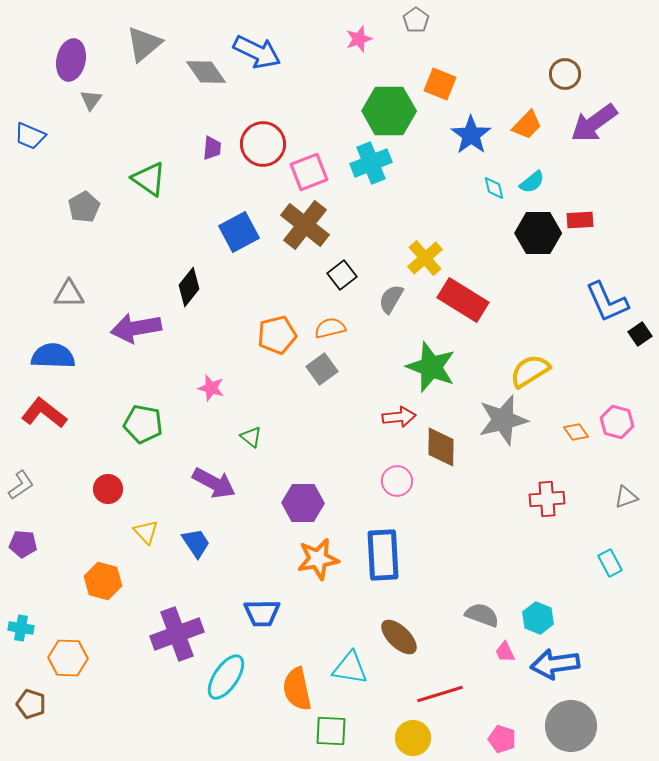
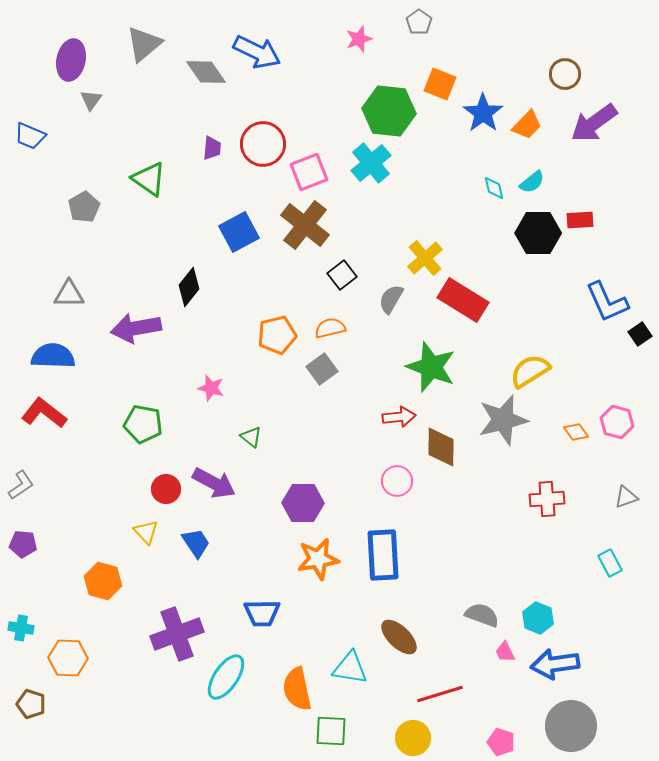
gray pentagon at (416, 20): moved 3 px right, 2 px down
green hexagon at (389, 111): rotated 6 degrees clockwise
blue star at (471, 135): moved 12 px right, 22 px up
cyan cross at (371, 163): rotated 18 degrees counterclockwise
red circle at (108, 489): moved 58 px right
pink pentagon at (502, 739): moved 1 px left, 3 px down
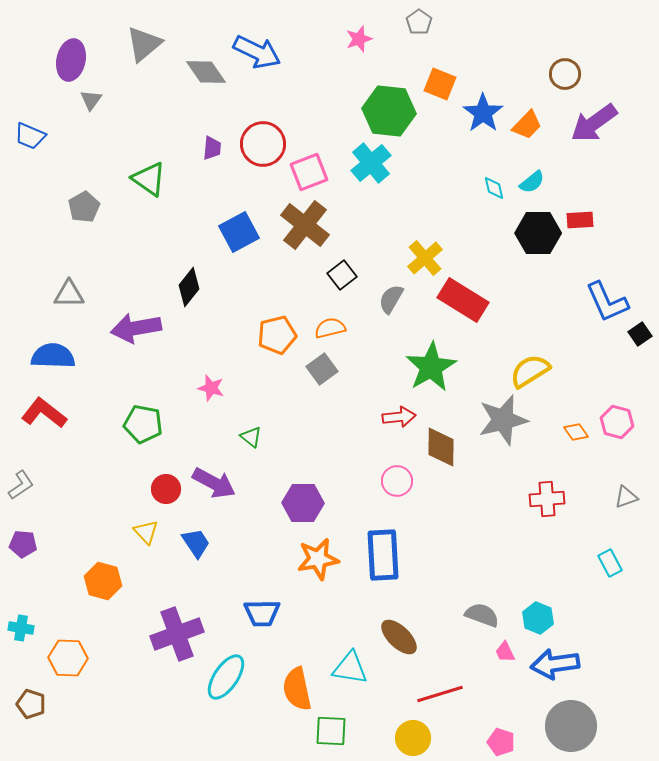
green star at (431, 367): rotated 21 degrees clockwise
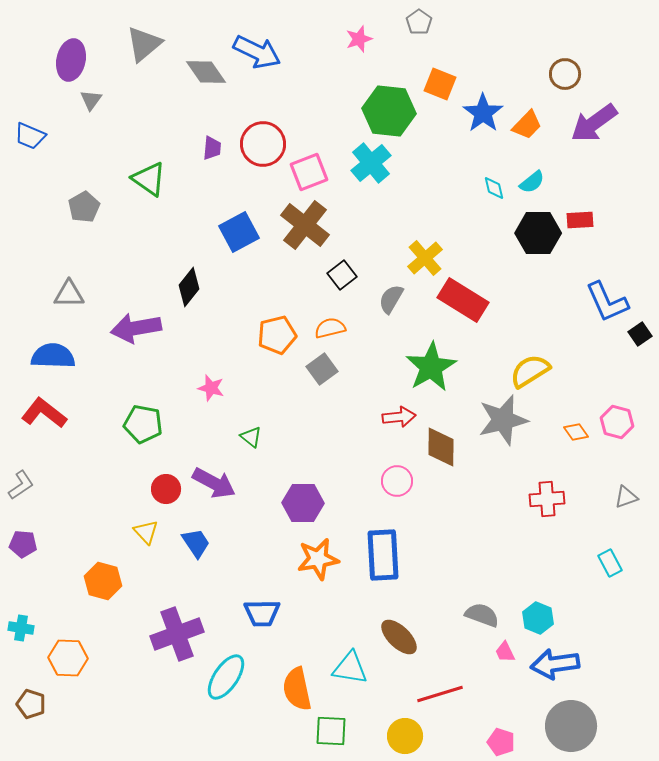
yellow circle at (413, 738): moved 8 px left, 2 px up
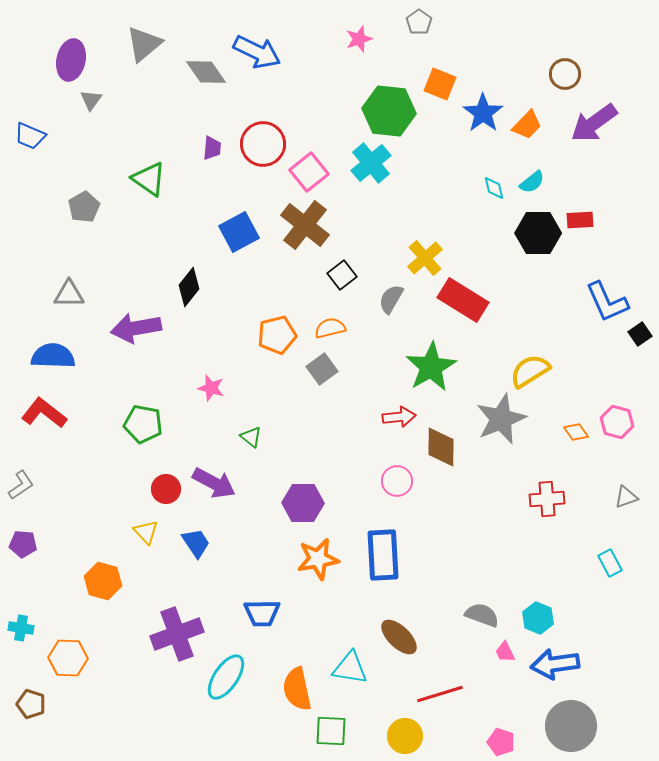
pink square at (309, 172): rotated 18 degrees counterclockwise
gray star at (503, 420): moved 2 px left, 1 px up; rotated 9 degrees counterclockwise
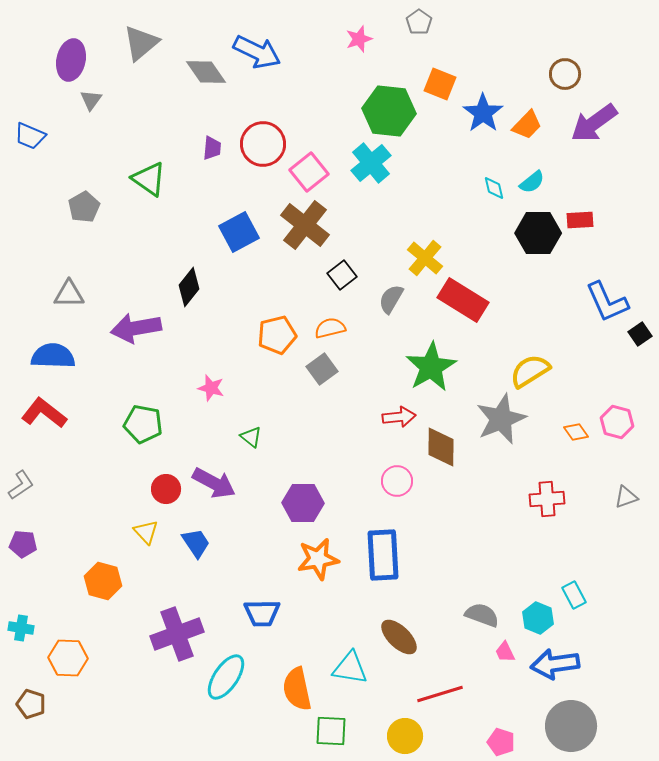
gray triangle at (144, 44): moved 3 px left, 1 px up
yellow cross at (425, 258): rotated 9 degrees counterclockwise
cyan rectangle at (610, 563): moved 36 px left, 32 px down
